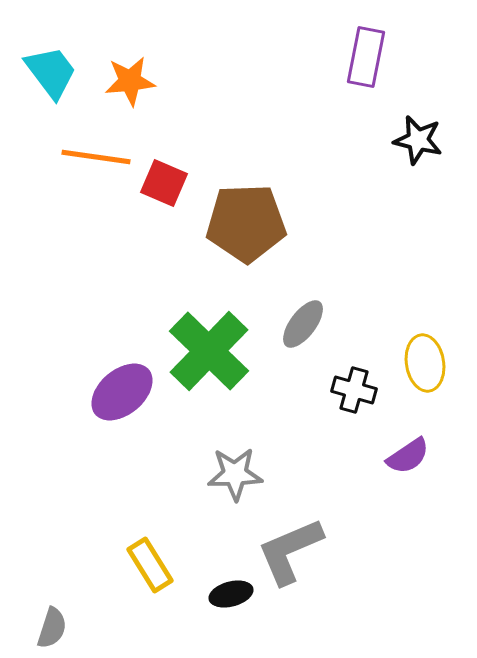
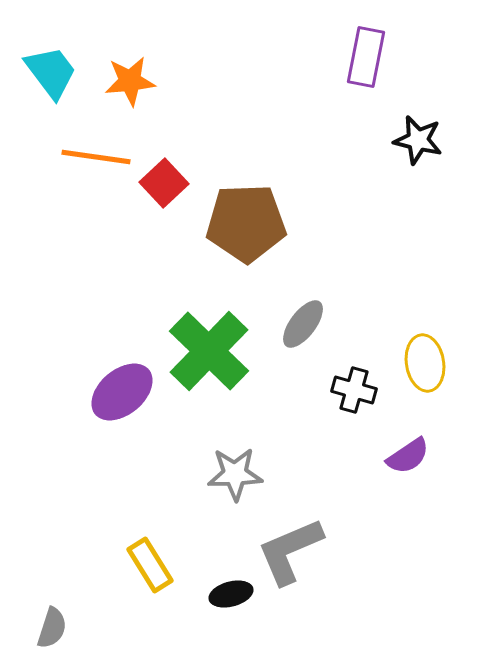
red square: rotated 24 degrees clockwise
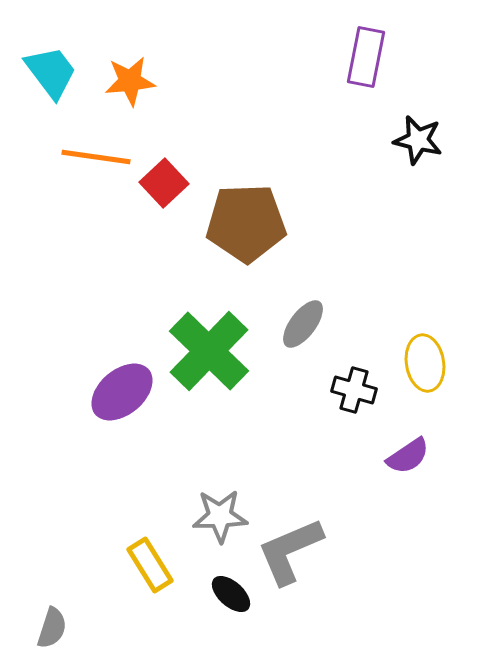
gray star: moved 15 px left, 42 px down
black ellipse: rotated 57 degrees clockwise
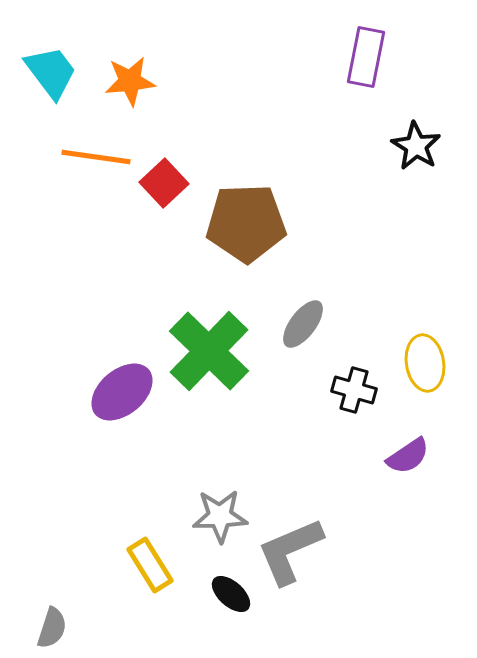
black star: moved 2 px left, 6 px down; rotated 18 degrees clockwise
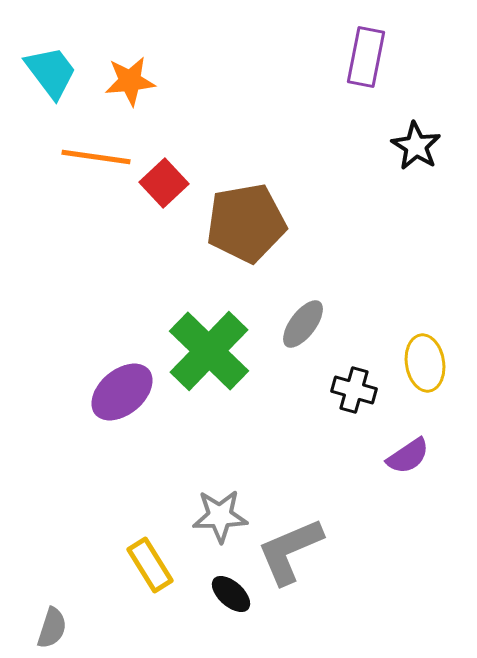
brown pentagon: rotated 8 degrees counterclockwise
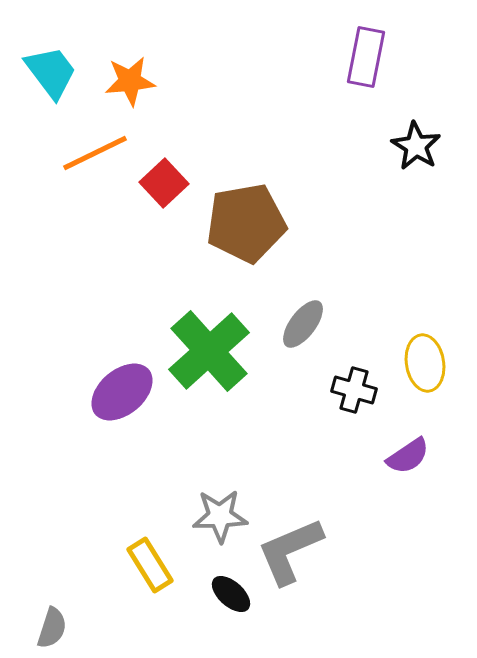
orange line: moved 1 px left, 4 px up; rotated 34 degrees counterclockwise
green cross: rotated 4 degrees clockwise
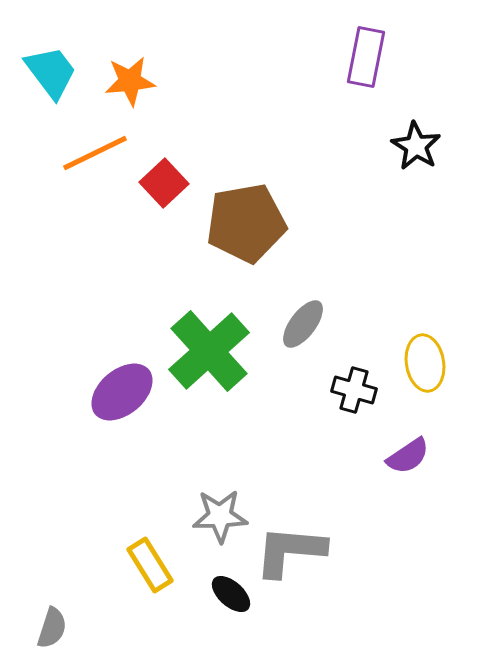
gray L-shape: rotated 28 degrees clockwise
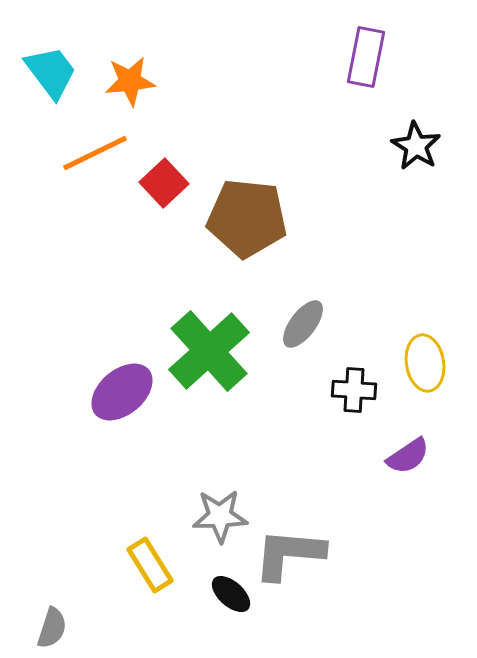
brown pentagon: moved 1 px right, 5 px up; rotated 16 degrees clockwise
black cross: rotated 12 degrees counterclockwise
gray L-shape: moved 1 px left, 3 px down
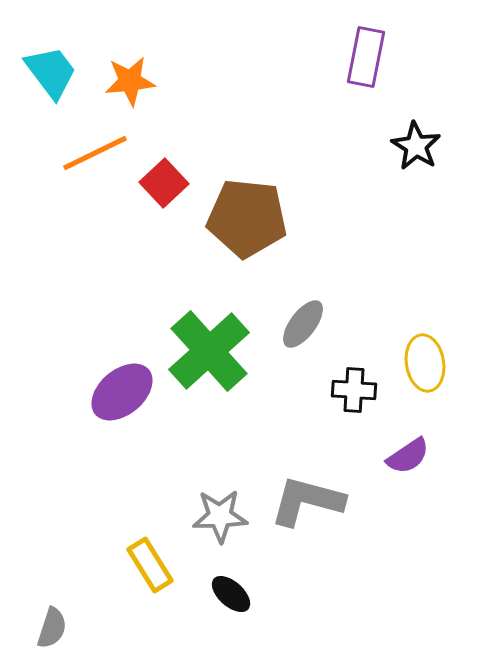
gray L-shape: moved 18 px right, 53 px up; rotated 10 degrees clockwise
